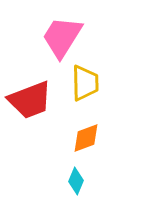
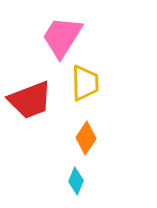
orange diamond: rotated 36 degrees counterclockwise
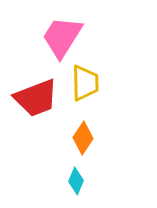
red trapezoid: moved 6 px right, 2 px up
orange diamond: moved 3 px left
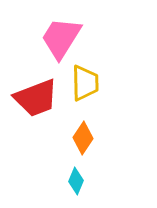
pink trapezoid: moved 1 px left, 1 px down
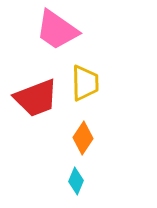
pink trapezoid: moved 4 px left, 8 px up; rotated 87 degrees counterclockwise
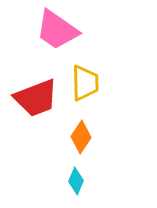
orange diamond: moved 2 px left, 1 px up
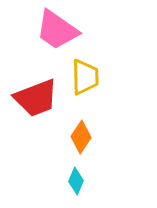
yellow trapezoid: moved 6 px up
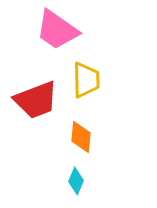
yellow trapezoid: moved 1 px right, 3 px down
red trapezoid: moved 2 px down
orange diamond: rotated 28 degrees counterclockwise
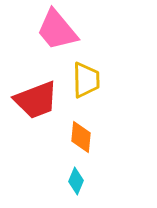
pink trapezoid: rotated 15 degrees clockwise
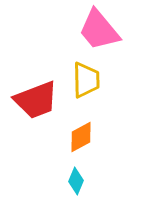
pink trapezoid: moved 42 px right
orange diamond: rotated 56 degrees clockwise
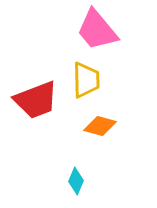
pink trapezoid: moved 2 px left
orange diamond: moved 19 px right, 11 px up; rotated 44 degrees clockwise
